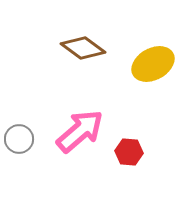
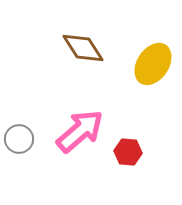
brown diamond: rotated 21 degrees clockwise
yellow ellipse: rotated 27 degrees counterclockwise
red hexagon: moved 1 px left
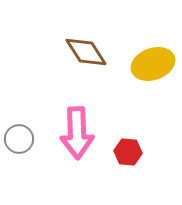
brown diamond: moved 3 px right, 4 px down
yellow ellipse: rotated 36 degrees clockwise
pink arrow: moved 3 px left, 2 px down; rotated 129 degrees clockwise
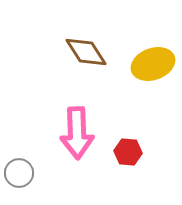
gray circle: moved 34 px down
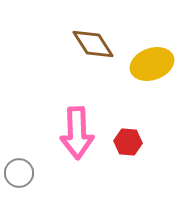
brown diamond: moved 7 px right, 8 px up
yellow ellipse: moved 1 px left
red hexagon: moved 10 px up
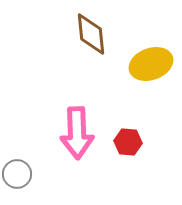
brown diamond: moved 2 px left, 10 px up; rotated 27 degrees clockwise
yellow ellipse: moved 1 px left
gray circle: moved 2 px left, 1 px down
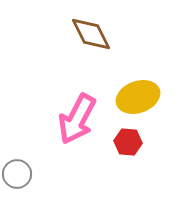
brown diamond: rotated 21 degrees counterclockwise
yellow ellipse: moved 13 px left, 33 px down
pink arrow: moved 14 px up; rotated 30 degrees clockwise
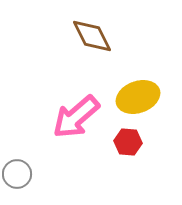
brown diamond: moved 1 px right, 2 px down
pink arrow: moved 1 px left, 2 px up; rotated 21 degrees clockwise
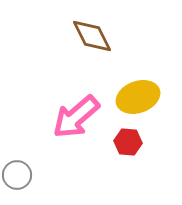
gray circle: moved 1 px down
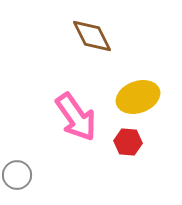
pink arrow: rotated 84 degrees counterclockwise
